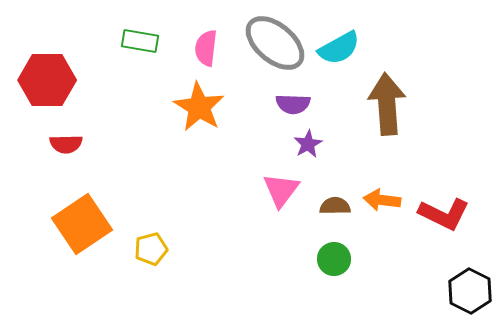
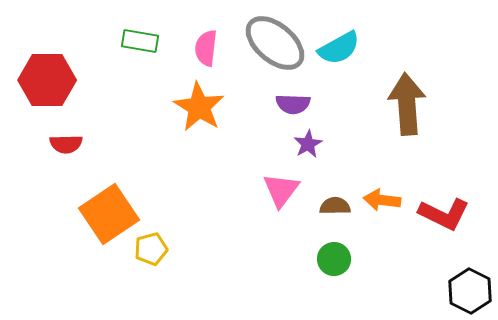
brown arrow: moved 20 px right
orange square: moved 27 px right, 10 px up
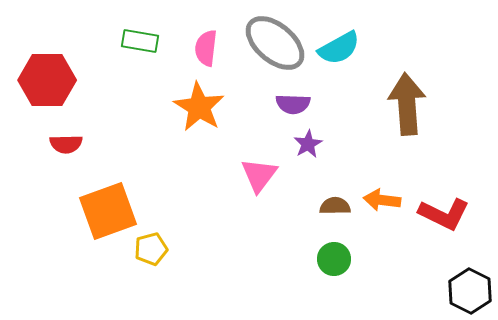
pink triangle: moved 22 px left, 15 px up
orange square: moved 1 px left, 3 px up; rotated 14 degrees clockwise
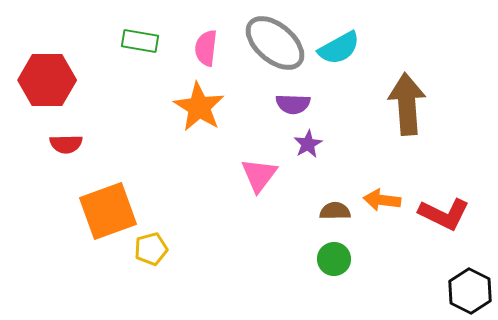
brown semicircle: moved 5 px down
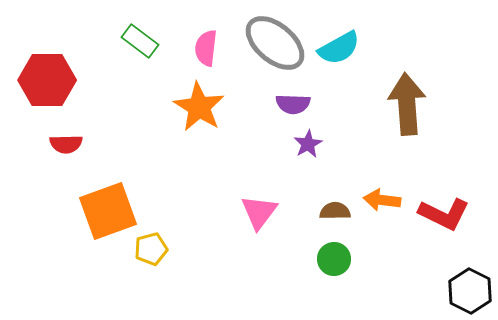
green rectangle: rotated 27 degrees clockwise
pink triangle: moved 37 px down
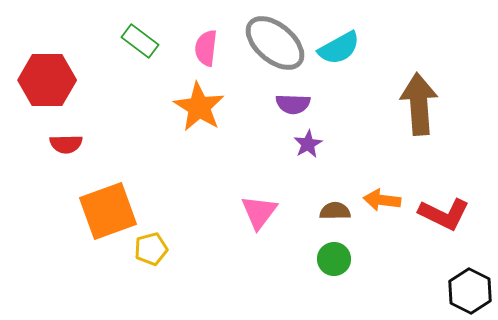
brown arrow: moved 12 px right
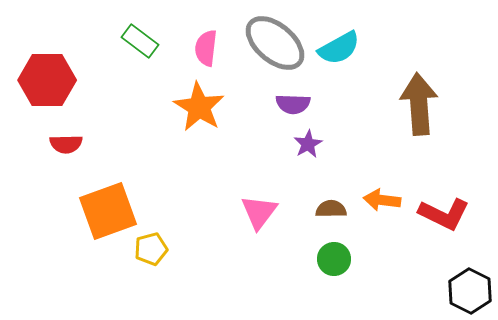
brown semicircle: moved 4 px left, 2 px up
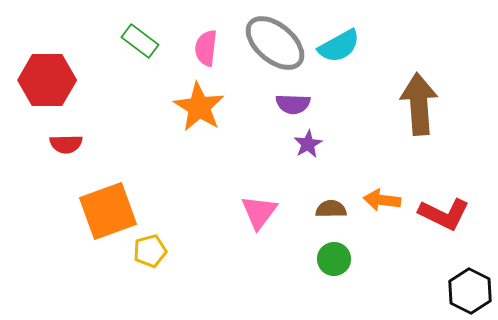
cyan semicircle: moved 2 px up
yellow pentagon: moved 1 px left, 2 px down
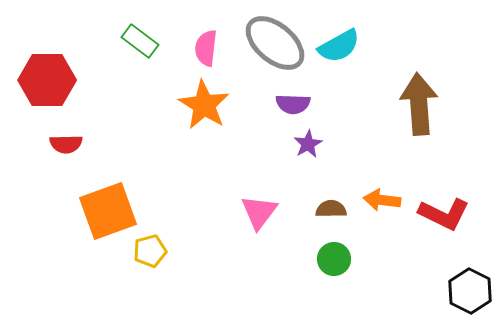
orange star: moved 5 px right, 2 px up
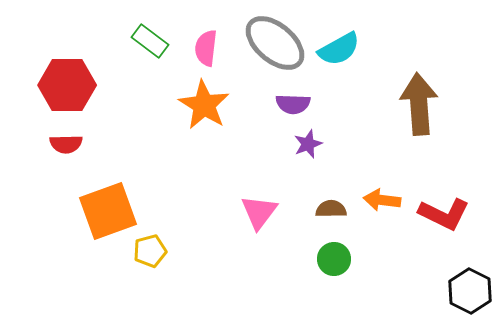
green rectangle: moved 10 px right
cyan semicircle: moved 3 px down
red hexagon: moved 20 px right, 5 px down
purple star: rotated 8 degrees clockwise
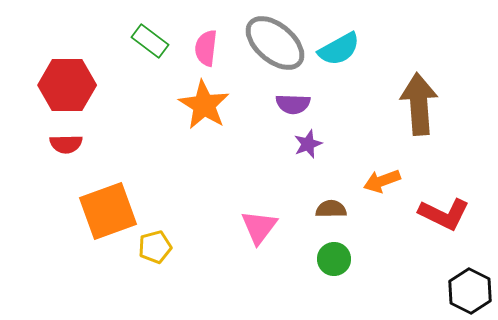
orange arrow: moved 19 px up; rotated 27 degrees counterclockwise
pink triangle: moved 15 px down
yellow pentagon: moved 5 px right, 4 px up
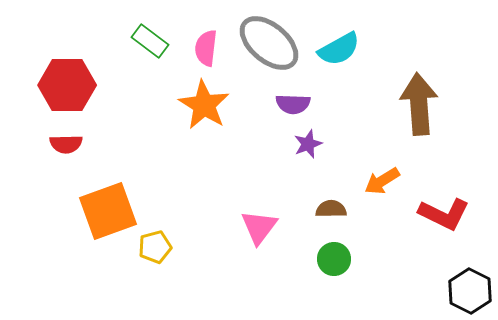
gray ellipse: moved 6 px left
orange arrow: rotated 12 degrees counterclockwise
